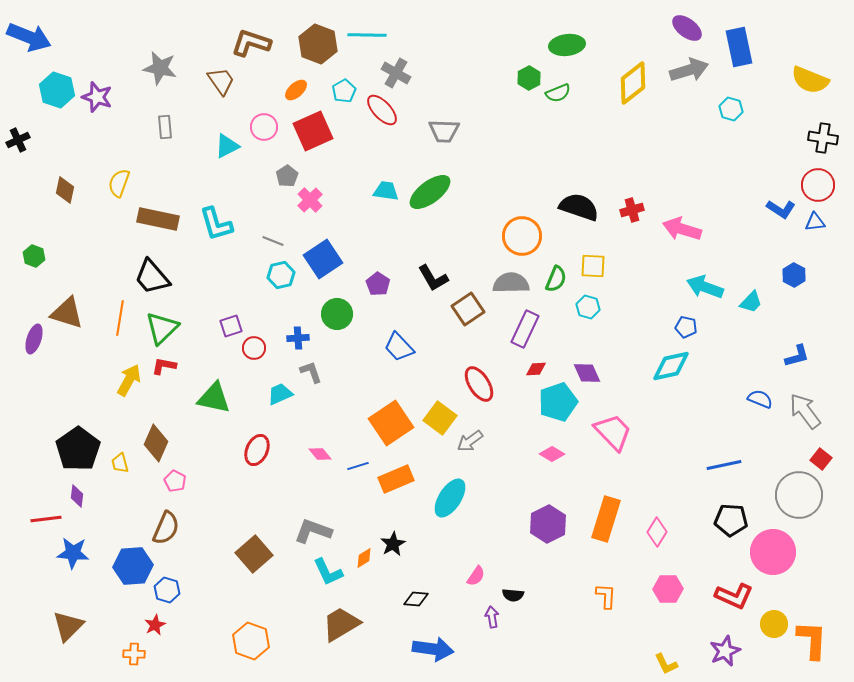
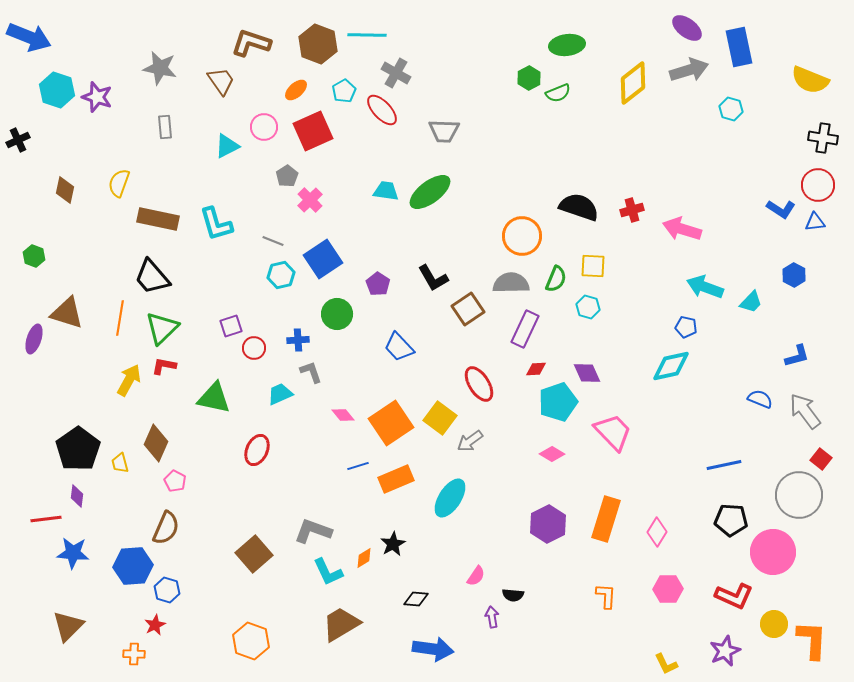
blue cross at (298, 338): moved 2 px down
pink diamond at (320, 454): moved 23 px right, 39 px up
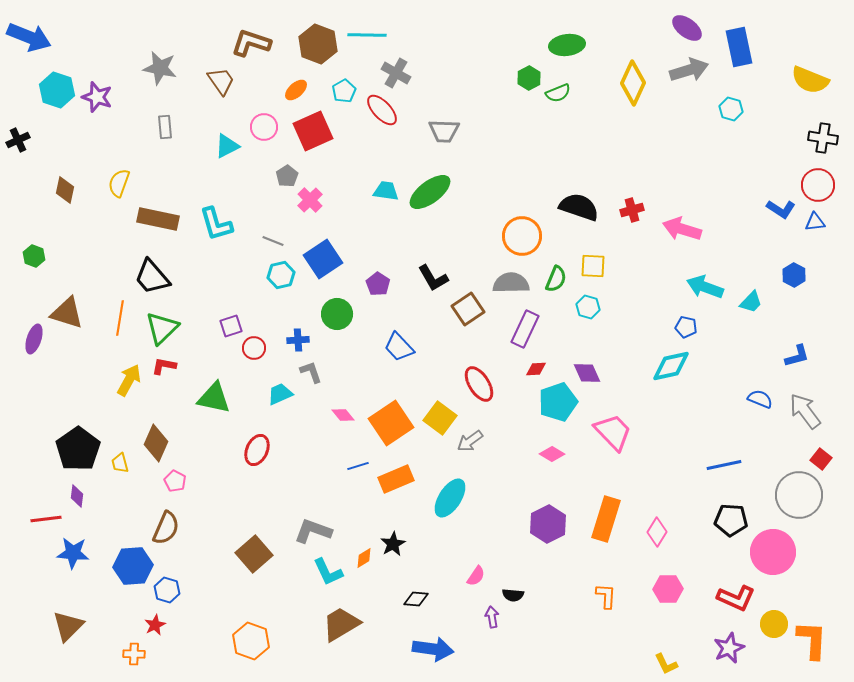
yellow diamond at (633, 83): rotated 27 degrees counterclockwise
red L-shape at (734, 596): moved 2 px right, 2 px down
purple star at (725, 651): moved 4 px right, 3 px up
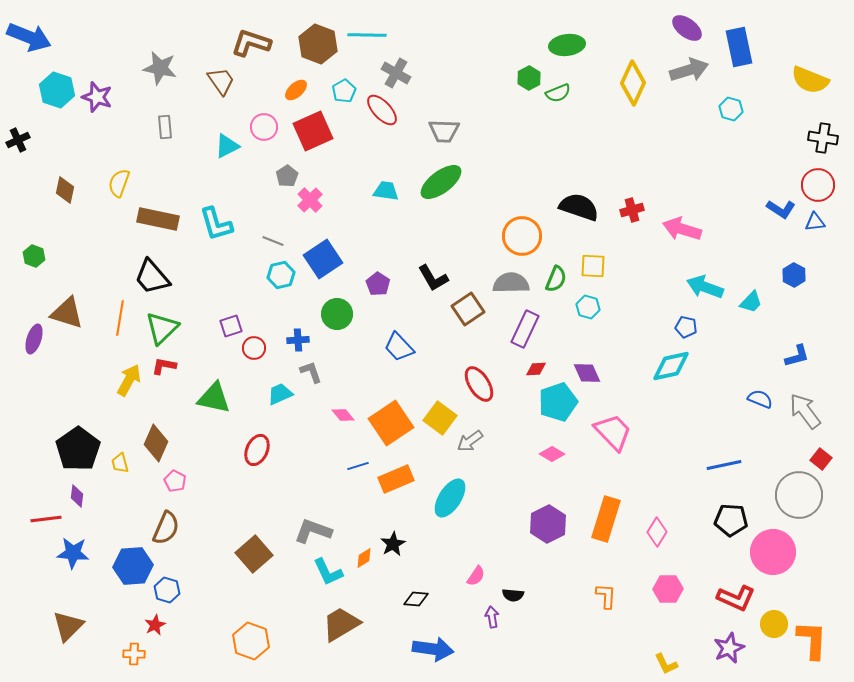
green ellipse at (430, 192): moved 11 px right, 10 px up
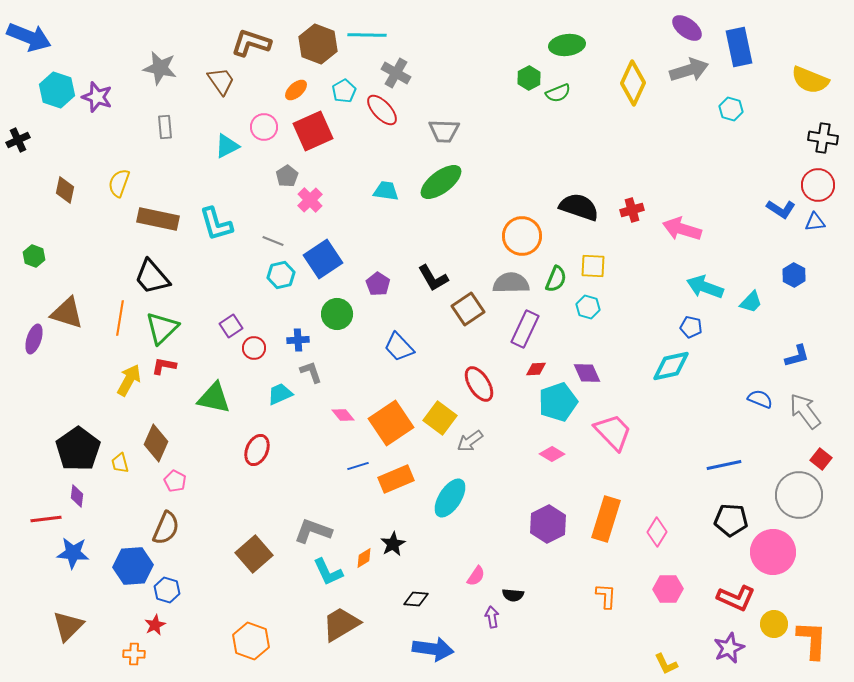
purple square at (231, 326): rotated 15 degrees counterclockwise
blue pentagon at (686, 327): moved 5 px right
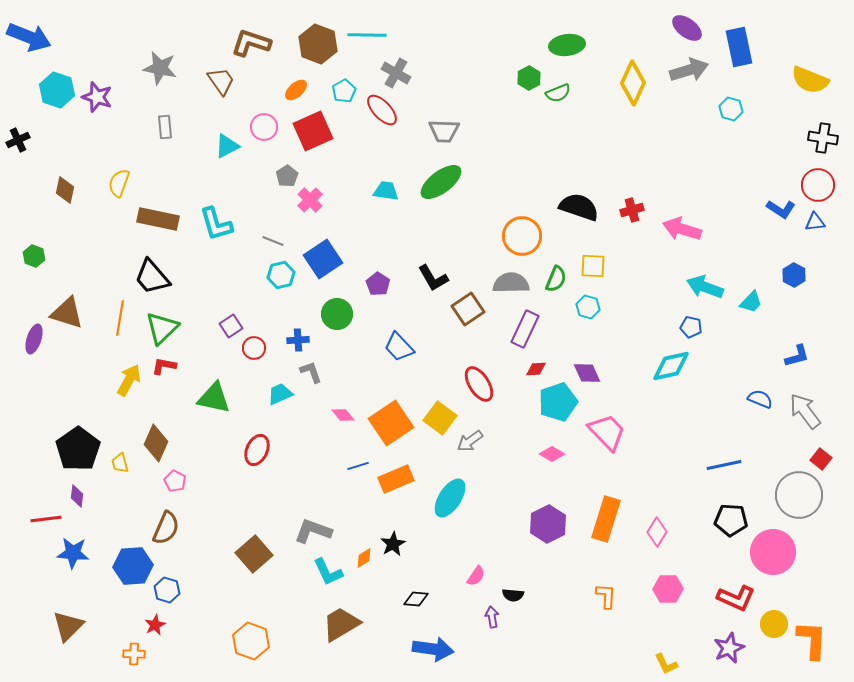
pink trapezoid at (613, 432): moved 6 px left
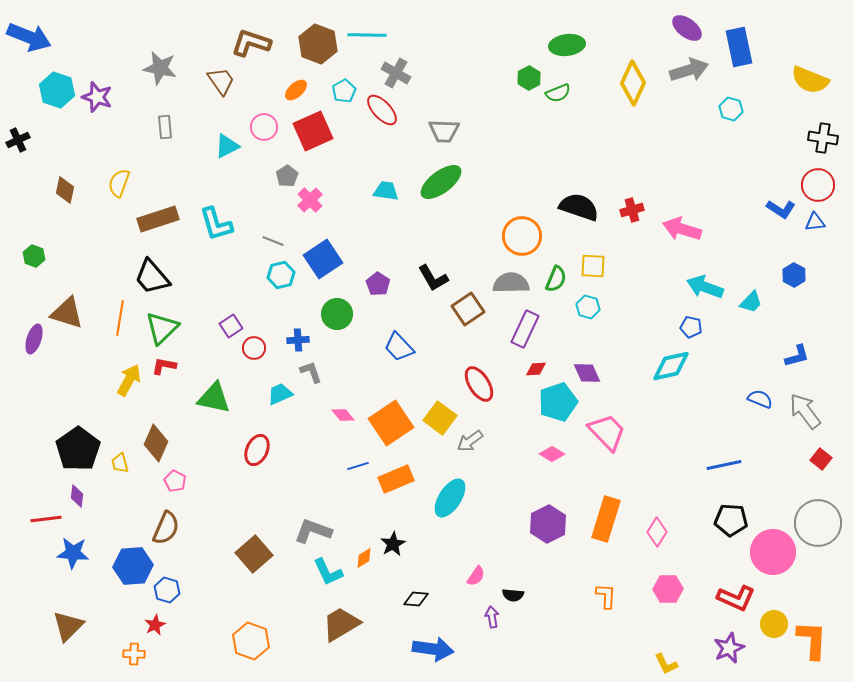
brown rectangle at (158, 219): rotated 30 degrees counterclockwise
gray circle at (799, 495): moved 19 px right, 28 px down
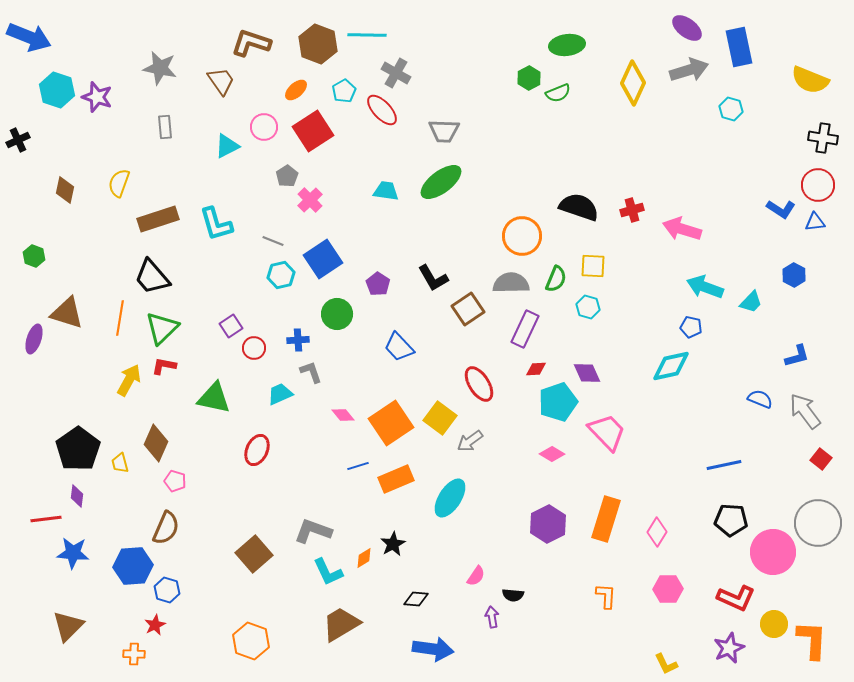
red square at (313, 131): rotated 9 degrees counterclockwise
pink pentagon at (175, 481): rotated 10 degrees counterclockwise
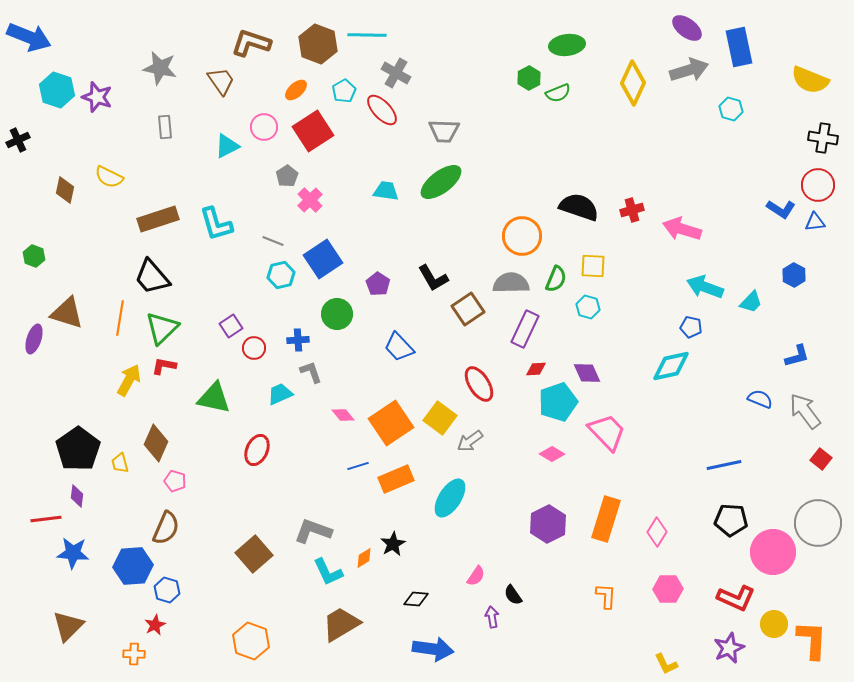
yellow semicircle at (119, 183): moved 10 px left, 6 px up; rotated 84 degrees counterclockwise
black semicircle at (513, 595): rotated 50 degrees clockwise
